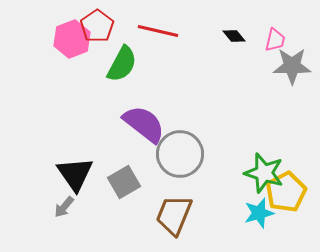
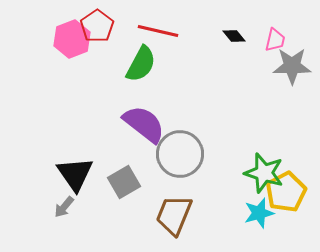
green semicircle: moved 19 px right
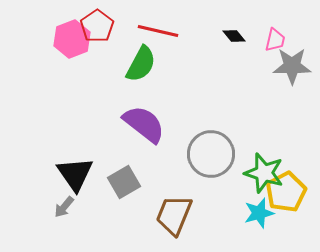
gray circle: moved 31 px right
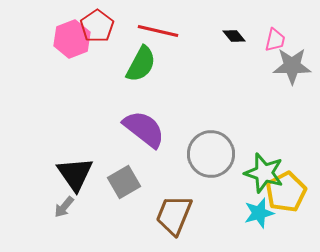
purple semicircle: moved 5 px down
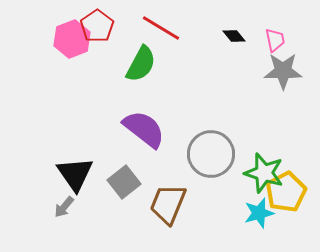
red line: moved 3 px right, 3 px up; rotated 18 degrees clockwise
pink trapezoid: rotated 25 degrees counterclockwise
gray star: moved 9 px left, 5 px down
gray square: rotated 8 degrees counterclockwise
brown trapezoid: moved 6 px left, 11 px up
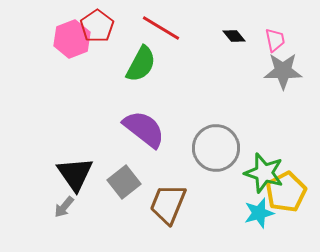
gray circle: moved 5 px right, 6 px up
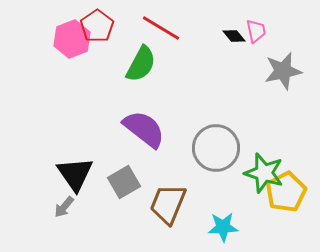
pink trapezoid: moved 19 px left, 9 px up
gray star: rotated 12 degrees counterclockwise
gray square: rotated 8 degrees clockwise
cyan star: moved 36 px left, 14 px down; rotated 12 degrees clockwise
